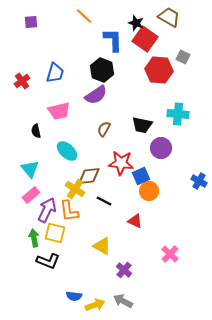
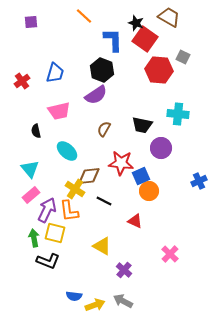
blue cross: rotated 35 degrees clockwise
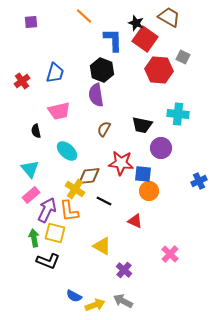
purple semicircle: rotated 115 degrees clockwise
blue square: moved 2 px right, 2 px up; rotated 30 degrees clockwise
blue semicircle: rotated 21 degrees clockwise
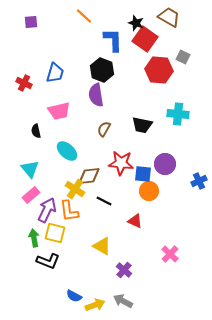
red cross: moved 2 px right, 2 px down; rotated 28 degrees counterclockwise
purple circle: moved 4 px right, 16 px down
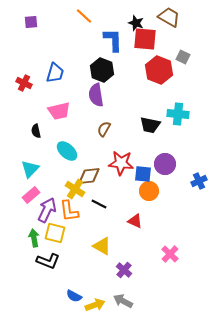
red square: rotated 30 degrees counterclockwise
red hexagon: rotated 16 degrees clockwise
black trapezoid: moved 8 px right
cyan triangle: rotated 24 degrees clockwise
black line: moved 5 px left, 3 px down
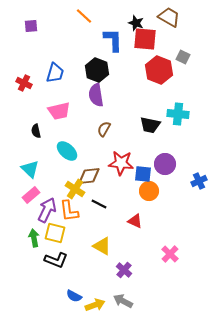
purple square: moved 4 px down
black hexagon: moved 5 px left
cyan triangle: rotated 30 degrees counterclockwise
black L-shape: moved 8 px right, 1 px up
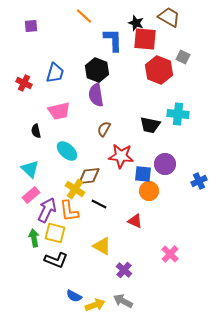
red star: moved 7 px up
